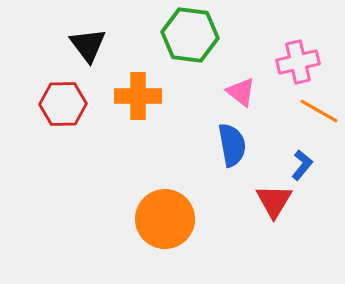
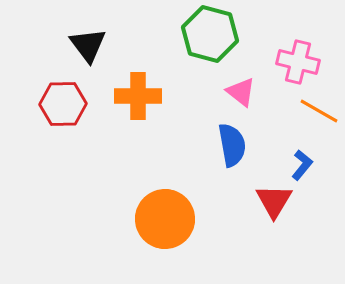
green hexagon: moved 20 px right, 1 px up; rotated 8 degrees clockwise
pink cross: rotated 27 degrees clockwise
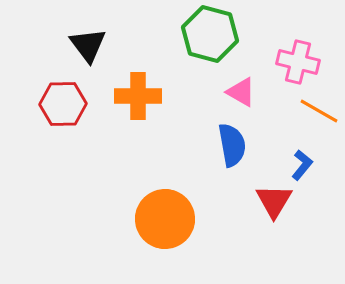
pink triangle: rotated 8 degrees counterclockwise
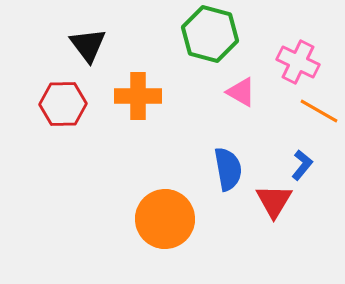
pink cross: rotated 12 degrees clockwise
blue semicircle: moved 4 px left, 24 px down
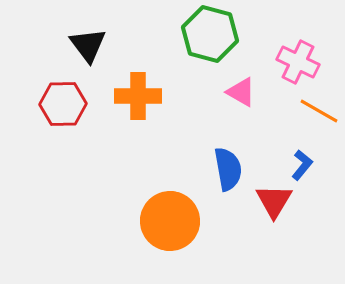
orange circle: moved 5 px right, 2 px down
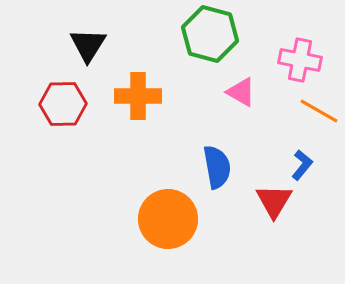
black triangle: rotated 9 degrees clockwise
pink cross: moved 2 px right, 2 px up; rotated 15 degrees counterclockwise
blue semicircle: moved 11 px left, 2 px up
orange circle: moved 2 px left, 2 px up
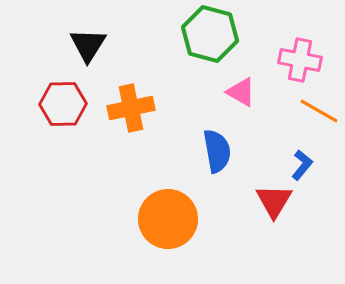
orange cross: moved 7 px left, 12 px down; rotated 12 degrees counterclockwise
blue semicircle: moved 16 px up
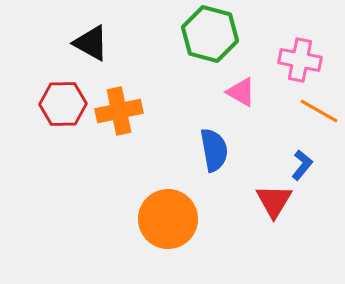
black triangle: moved 3 px right, 2 px up; rotated 33 degrees counterclockwise
orange cross: moved 12 px left, 3 px down
blue semicircle: moved 3 px left, 1 px up
